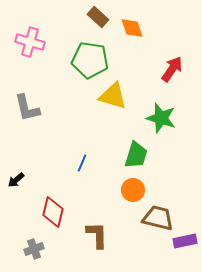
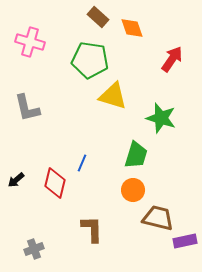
red arrow: moved 10 px up
red diamond: moved 2 px right, 29 px up
brown L-shape: moved 5 px left, 6 px up
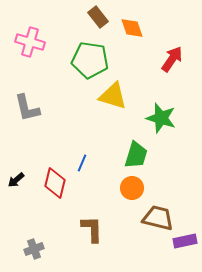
brown rectangle: rotated 10 degrees clockwise
orange circle: moved 1 px left, 2 px up
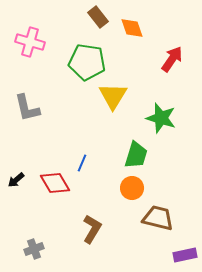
green pentagon: moved 3 px left, 2 px down
yellow triangle: rotated 44 degrees clockwise
red diamond: rotated 44 degrees counterclockwise
brown L-shape: rotated 32 degrees clockwise
purple rectangle: moved 14 px down
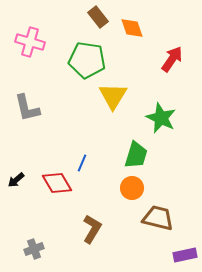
green pentagon: moved 2 px up
green star: rotated 8 degrees clockwise
red diamond: moved 2 px right
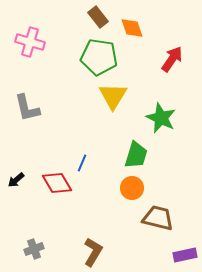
green pentagon: moved 12 px right, 3 px up
brown L-shape: moved 1 px right, 23 px down
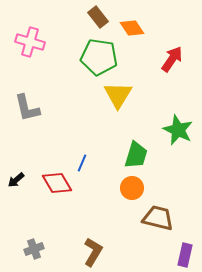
orange diamond: rotated 15 degrees counterclockwise
yellow triangle: moved 5 px right, 1 px up
green star: moved 17 px right, 12 px down
purple rectangle: rotated 65 degrees counterclockwise
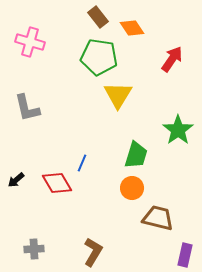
green star: rotated 12 degrees clockwise
gray cross: rotated 18 degrees clockwise
